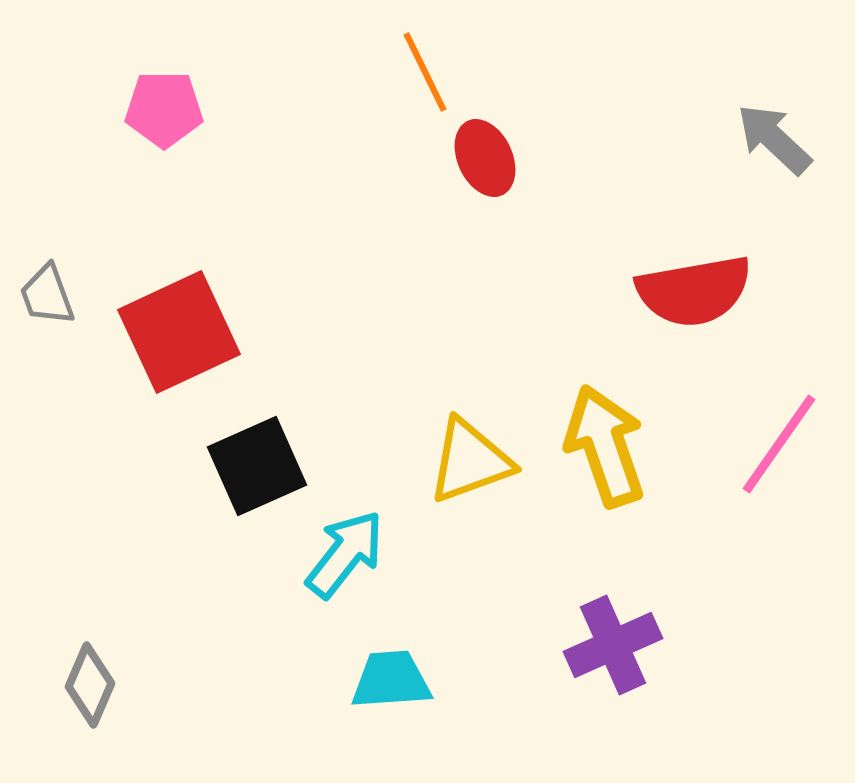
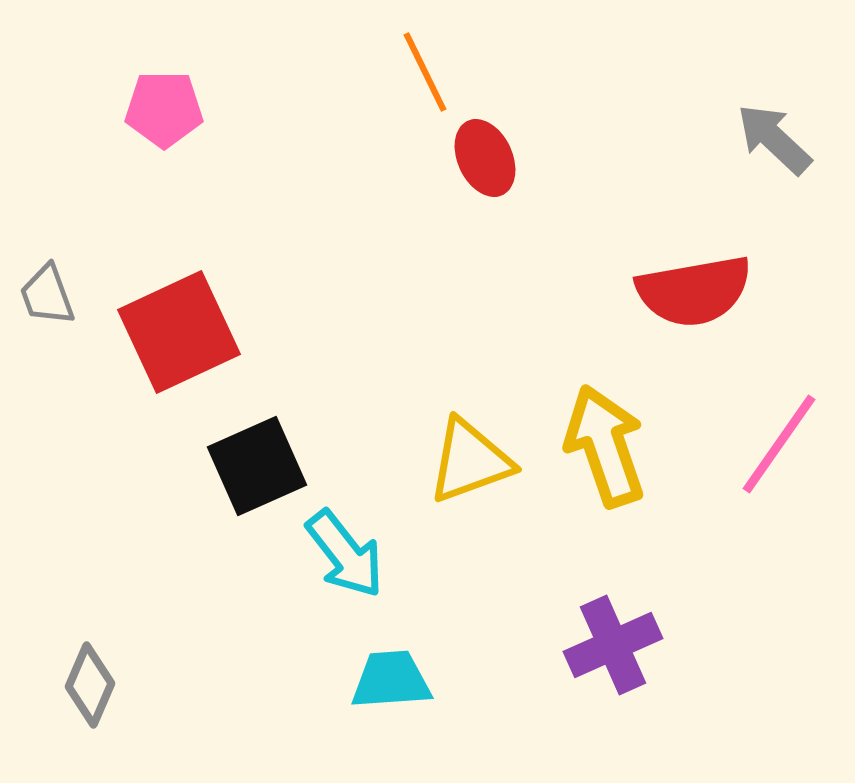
cyan arrow: rotated 104 degrees clockwise
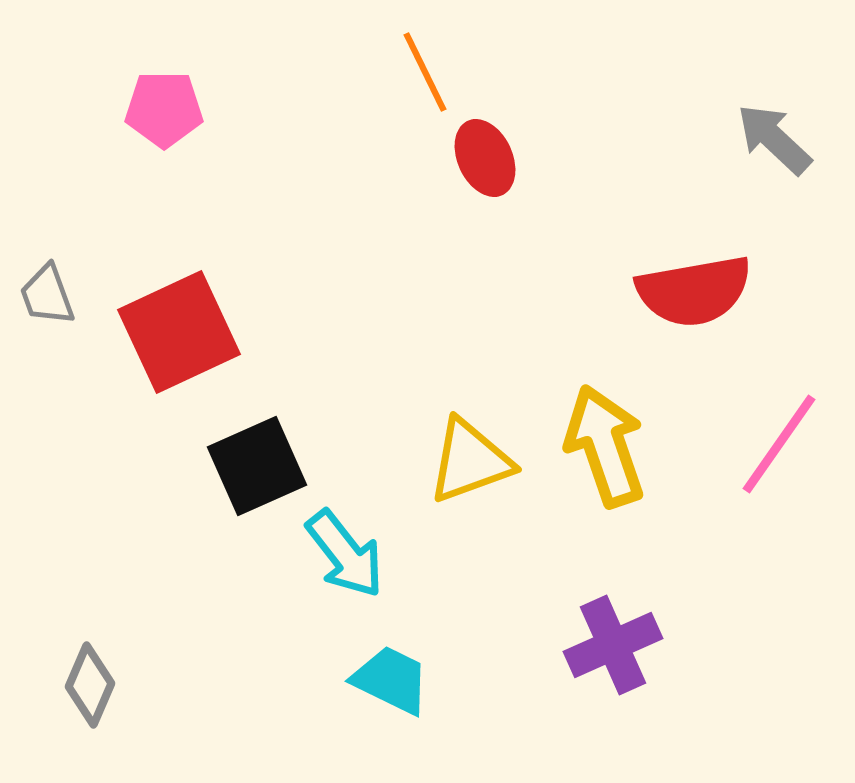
cyan trapezoid: rotated 30 degrees clockwise
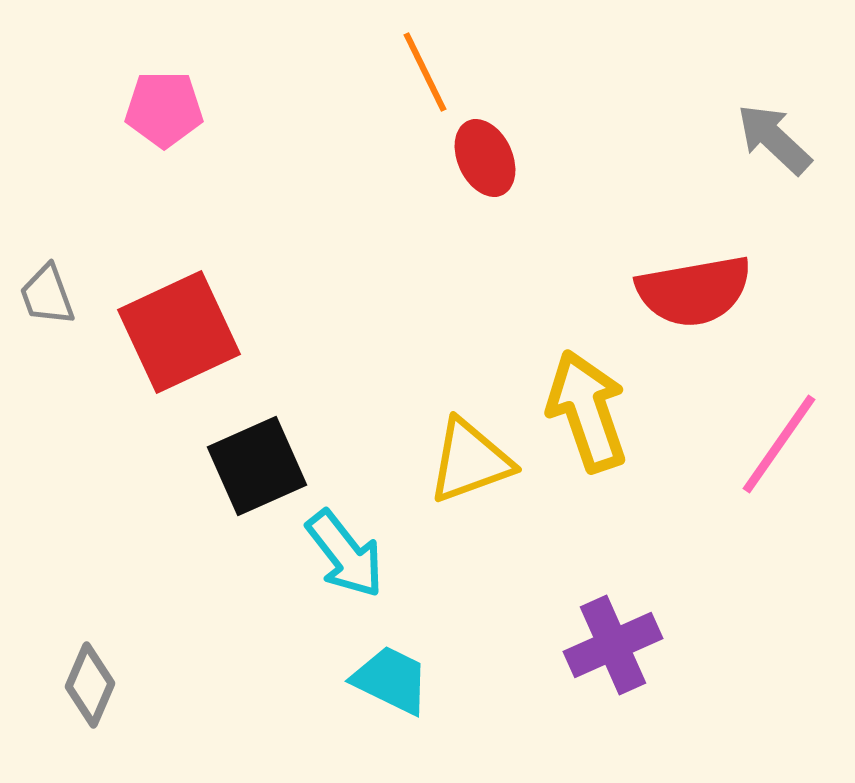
yellow arrow: moved 18 px left, 35 px up
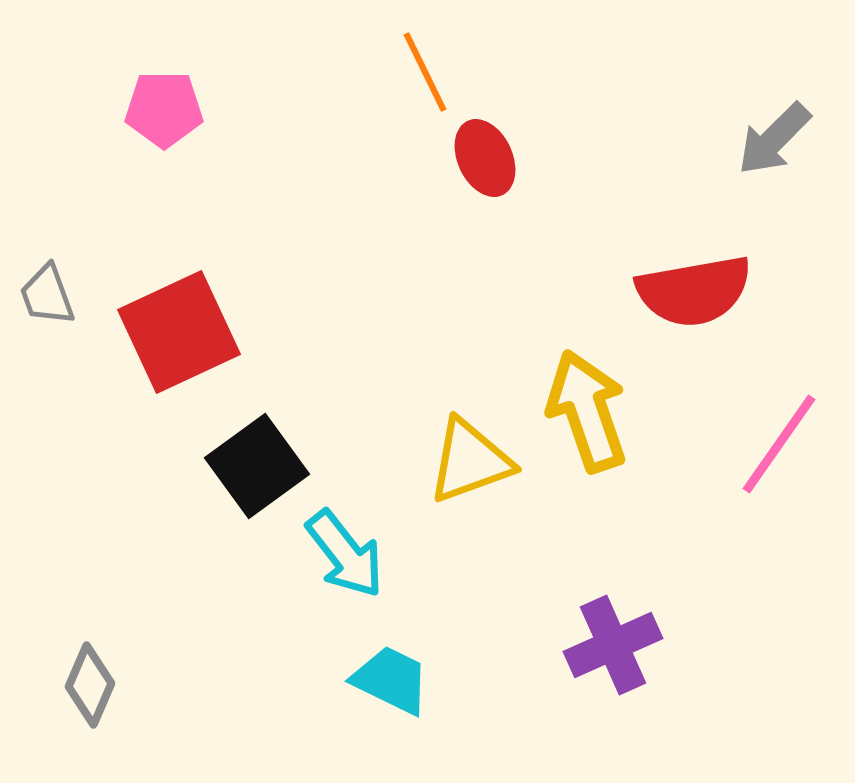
gray arrow: rotated 88 degrees counterclockwise
black square: rotated 12 degrees counterclockwise
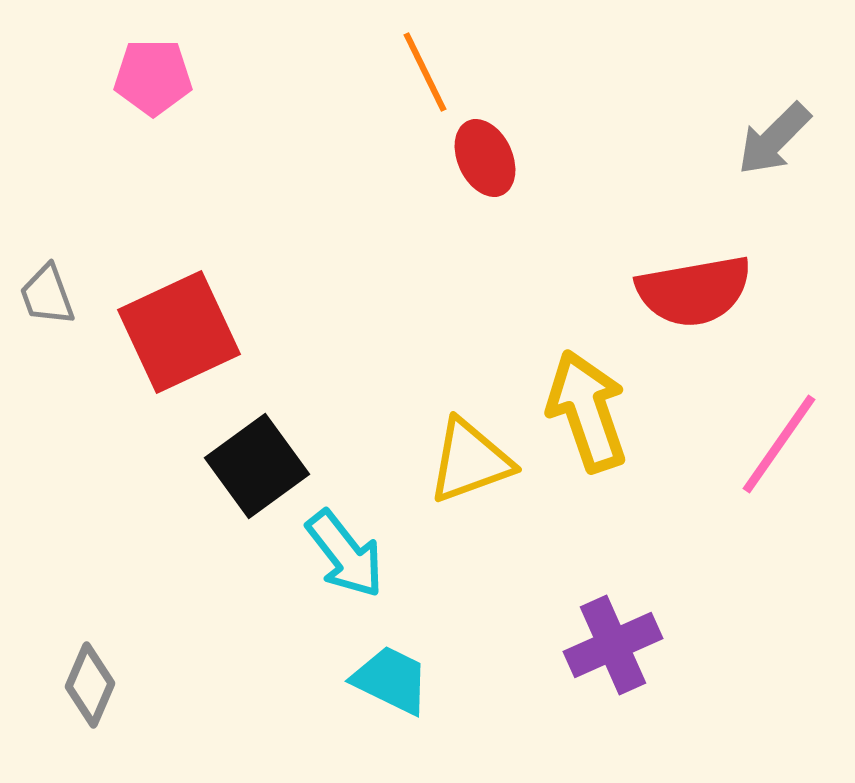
pink pentagon: moved 11 px left, 32 px up
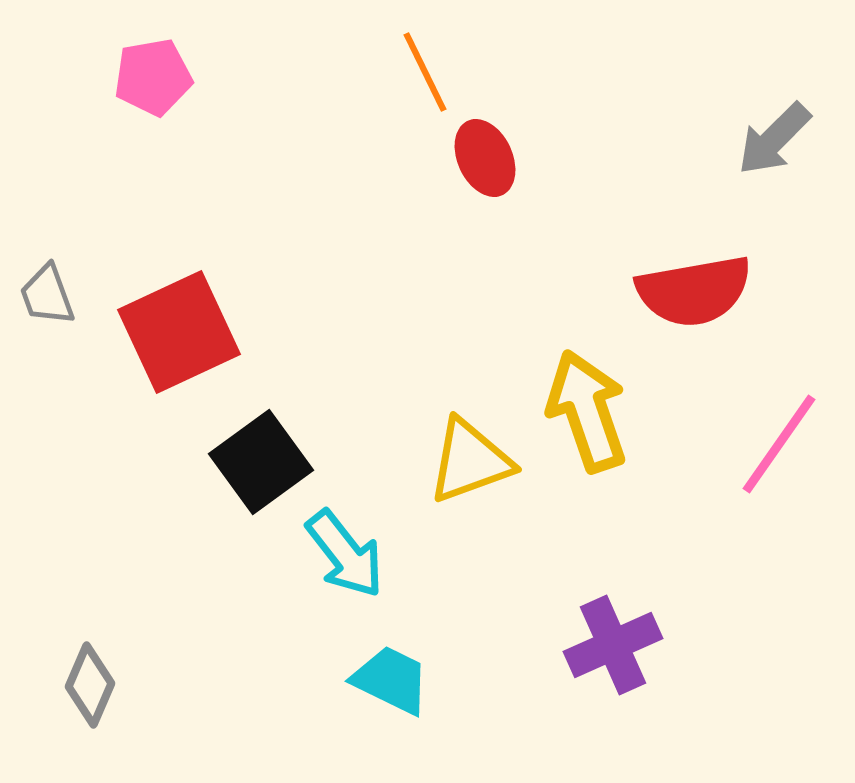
pink pentagon: rotated 10 degrees counterclockwise
black square: moved 4 px right, 4 px up
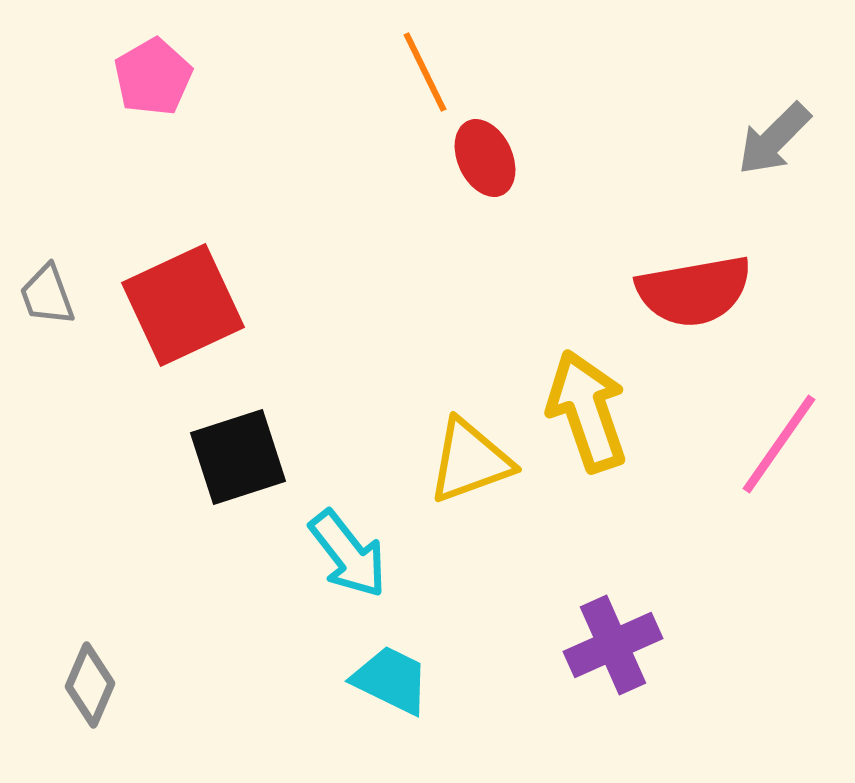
pink pentagon: rotated 20 degrees counterclockwise
red square: moved 4 px right, 27 px up
black square: moved 23 px left, 5 px up; rotated 18 degrees clockwise
cyan arrow: moved 3 px right
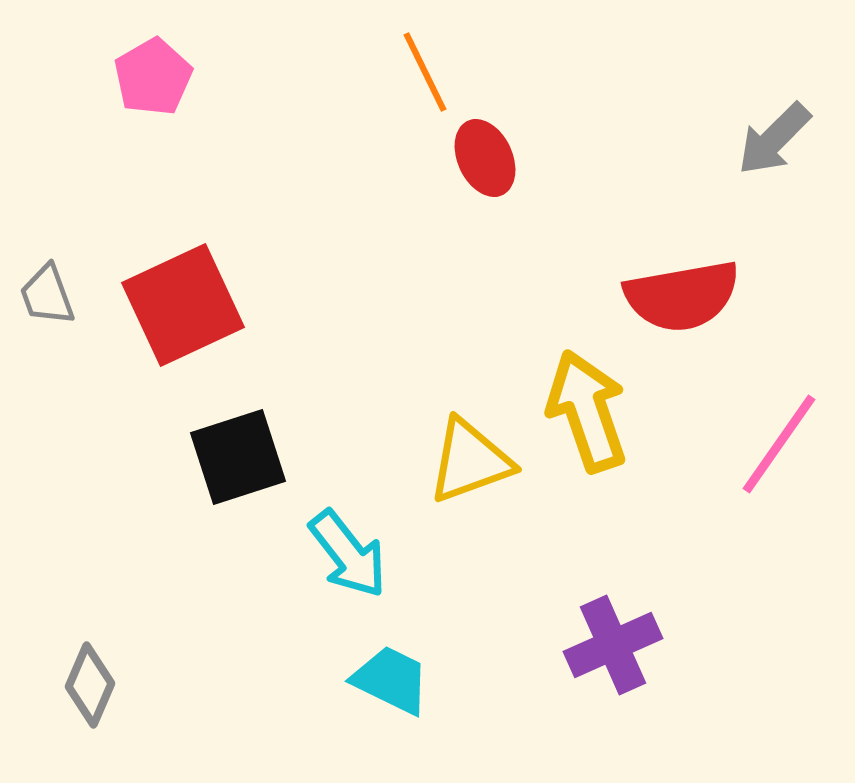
red semicircle: moved 12 px left, 5 px down
